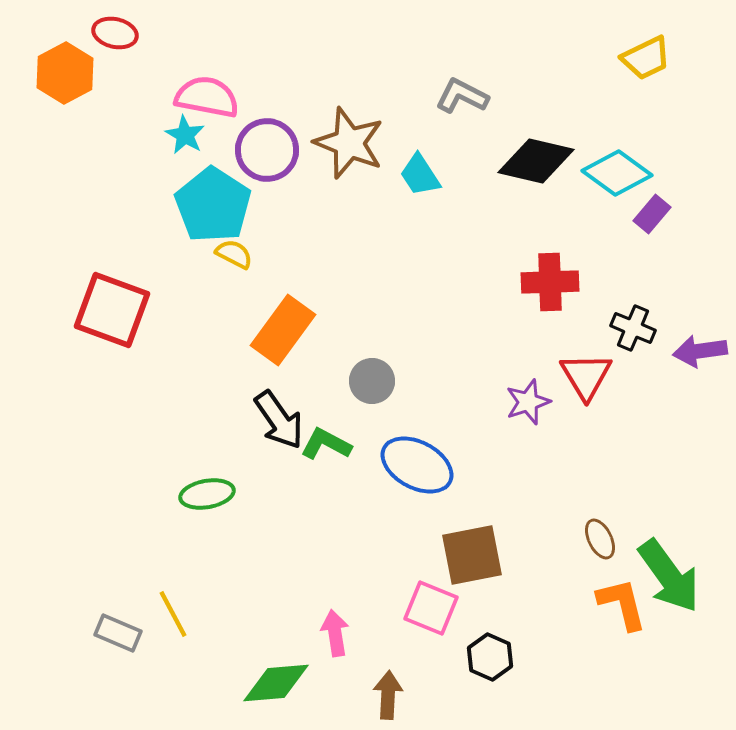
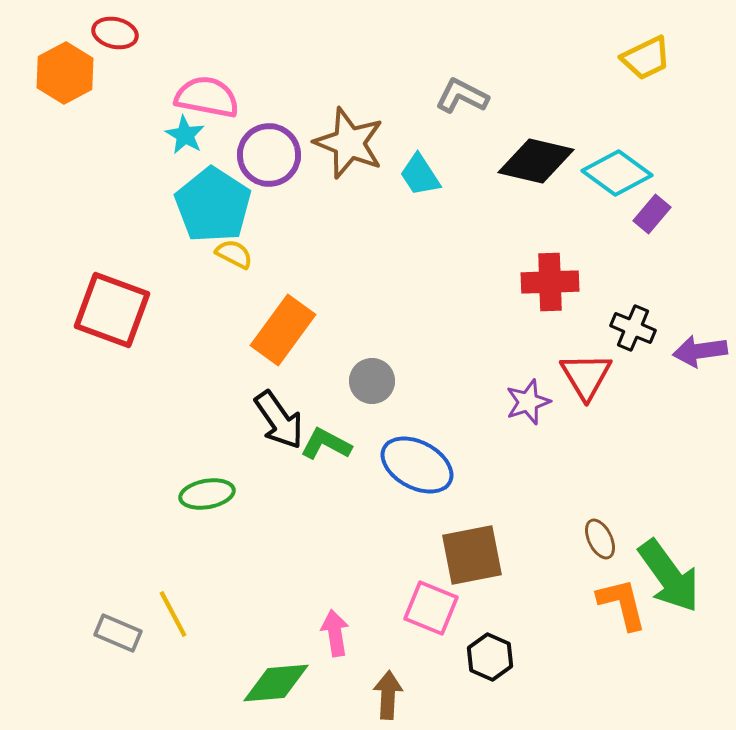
purple circle: moved 2 px right, 5 px down
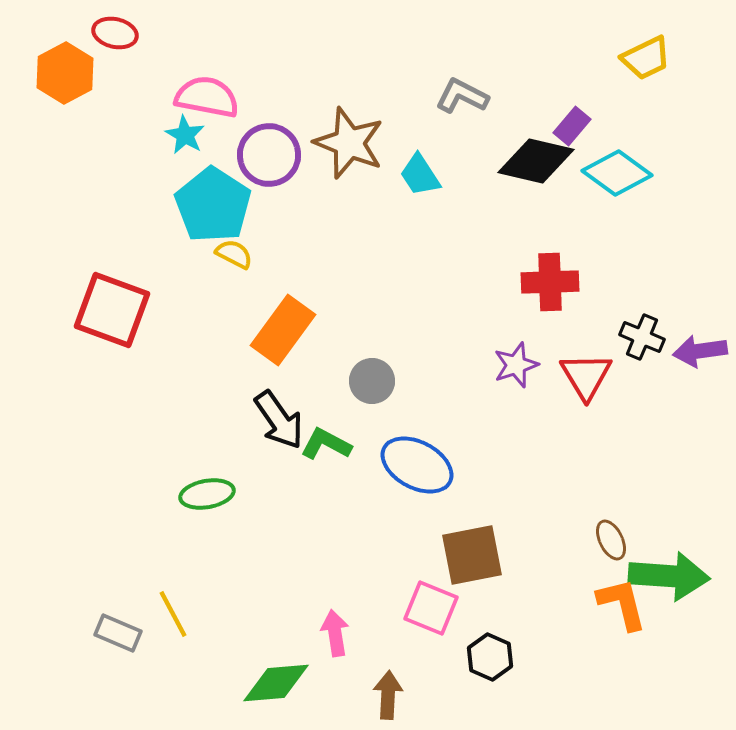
purple rectangle: moved 80 px left, 88 px up
black cross: moved 9 px right, 9 px down
purple star: moved 12 px left, 37 px up
brown ellipse: moved 11 px right, 1 px down
green arrow: rotated 50 degrees counterclockwise
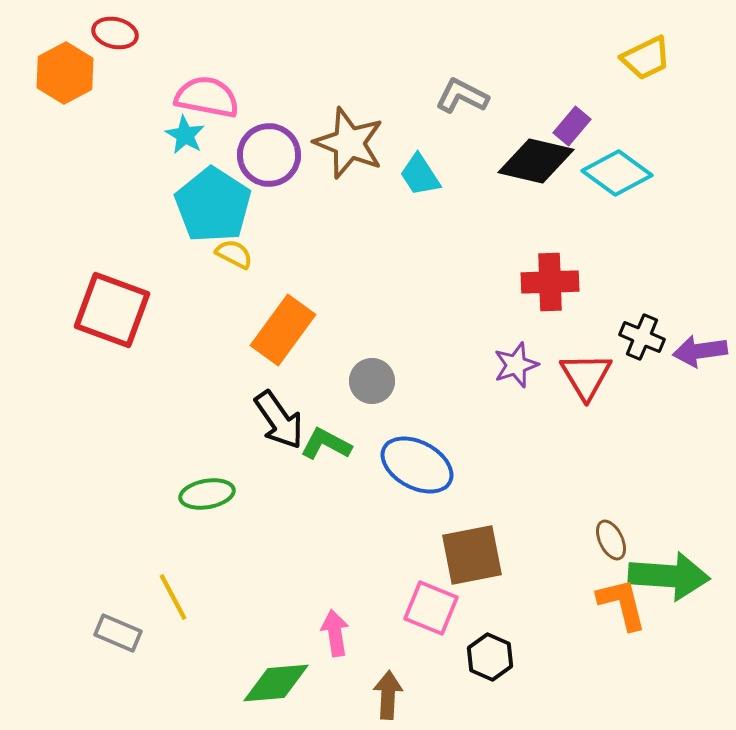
yellow line: moved 17 px up
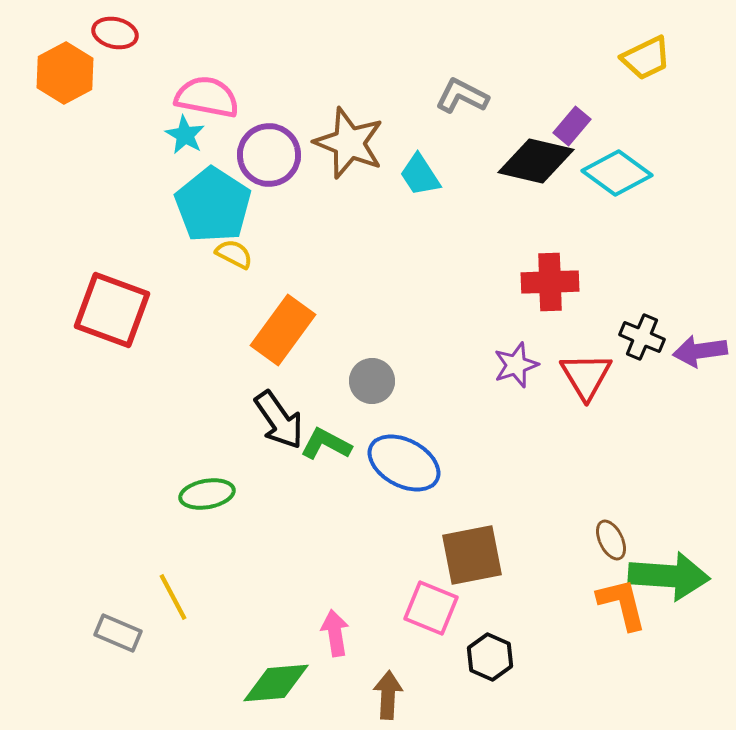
blue ellipse: moved 13 px left, 2 px up
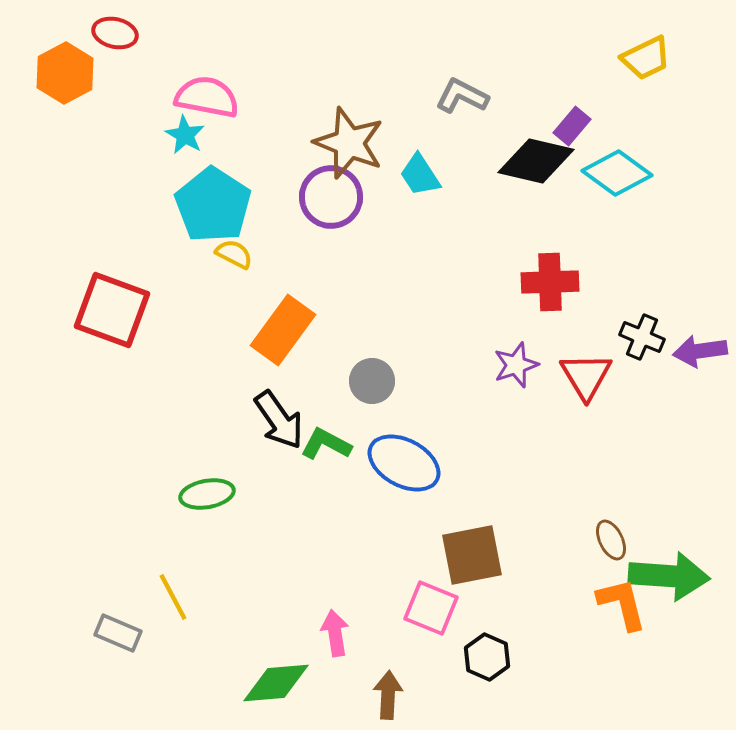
purple circle: moved 62 px right, 42 px down
black hexagon: moved 3 px left
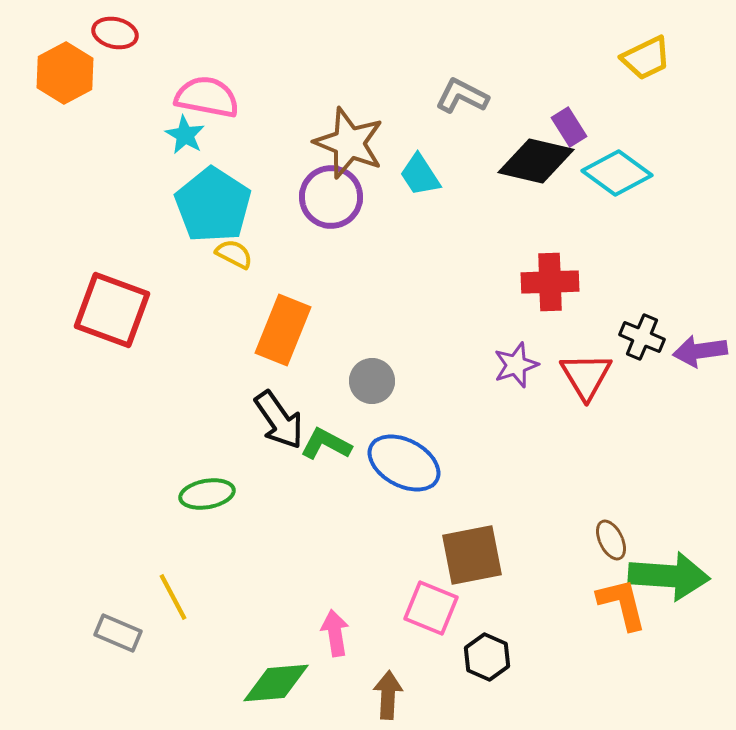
purple rectangle: moved 3 px left, 1 px down; rotated 72 degrees counterclockwise
orange rectangle: rotated 14 degrees counterclockwise
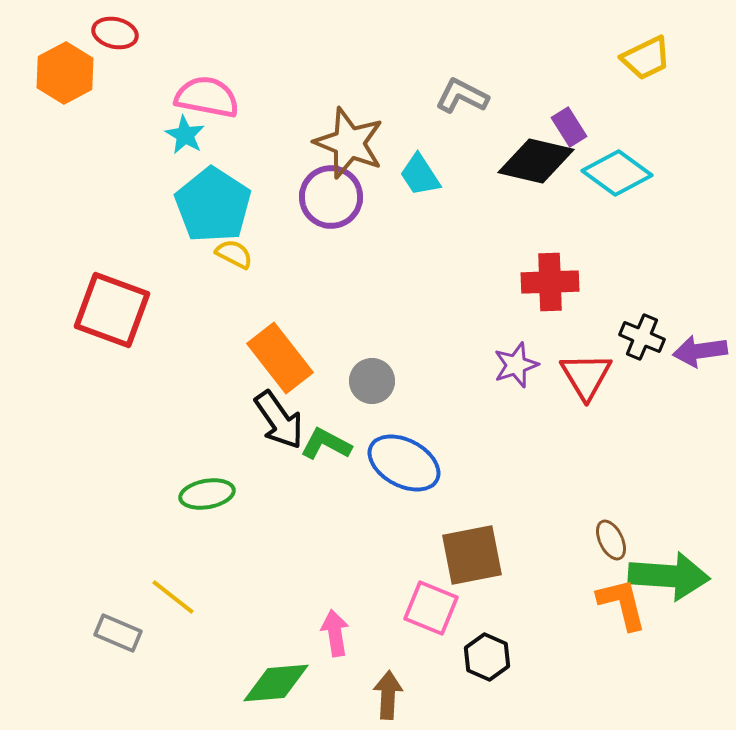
orange rectangle: moved 3 px left, 28 px down; rotated 60 degrees counterclockwise
yellow line: rotated 24 degrees counterclockwise
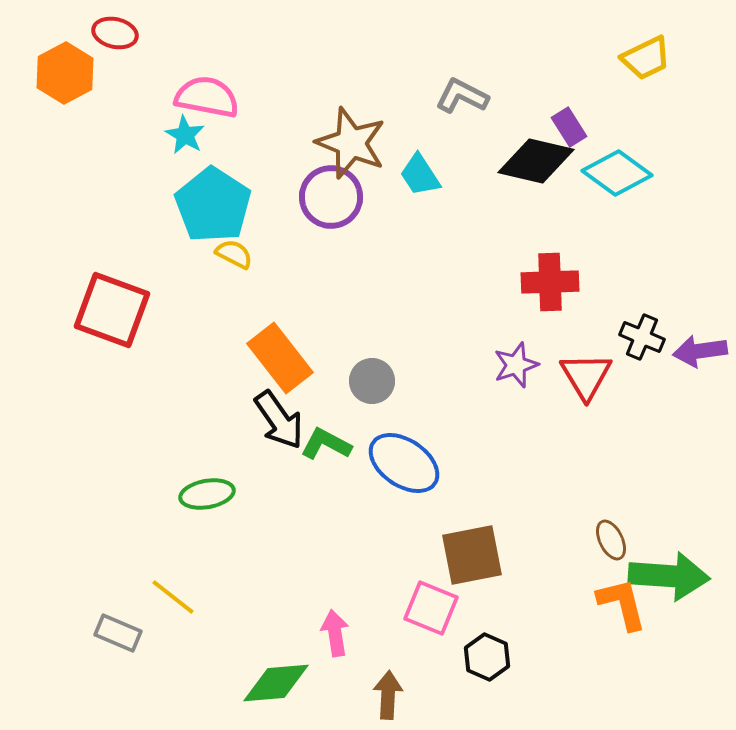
brown star: moved 2 px right
blue ellipse: rotated 6 degrees clockwise
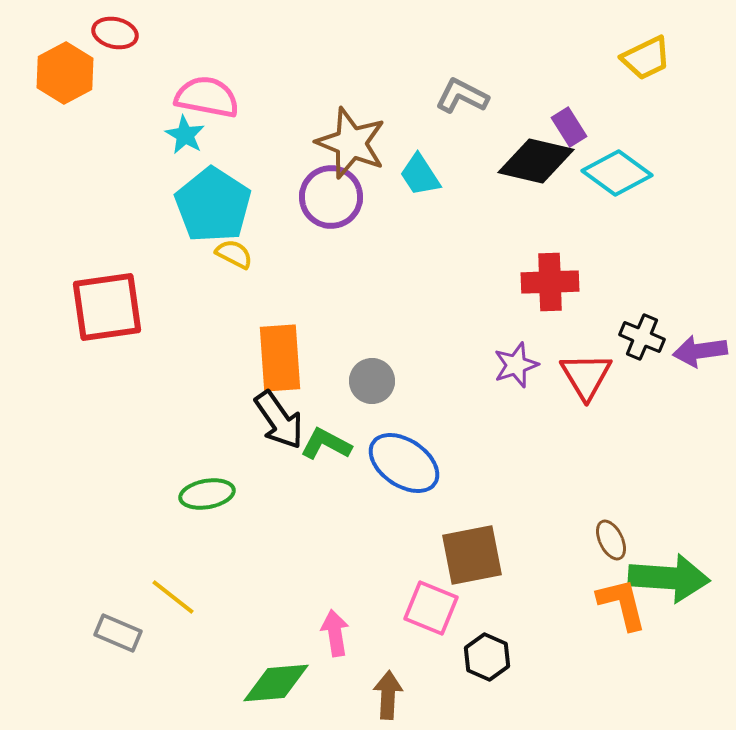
red square: moved 5 px left, 3 px up; rotated 28 degrees counterclockwise
orange rectangle: rotated 34 degrees clockwise
green arrow: moved 2 px down
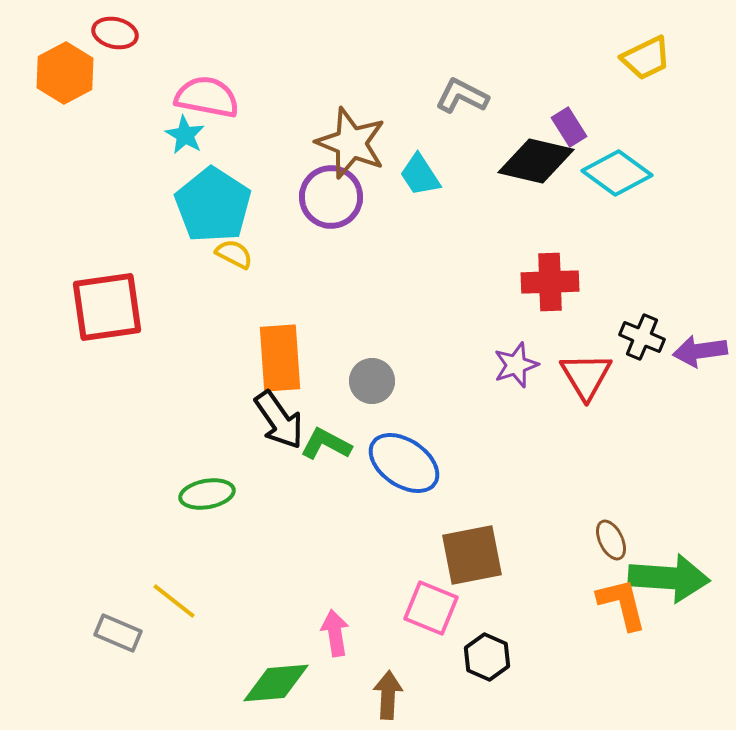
yellow line: moved 1 px right, 4 px down
